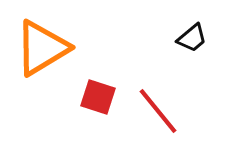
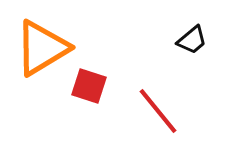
black trapezoid: moved 2 px down
red square: moved 9 px left, 11 px up
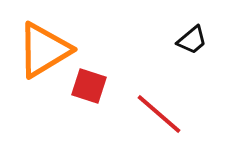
orange triangle: moved 2 px right, 2 px down
red line: moved 1 px right, 3 px down; rotated 10 degrees counterclockwise
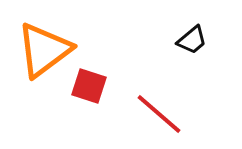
orange triangle: rotated 6 degrees counterclockwise
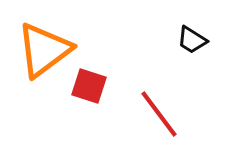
black trapezoid: rotated 72 degrees clockwise
red line: rotated 12 degrees clockwise
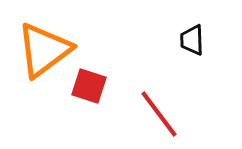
black trapezoid: rotated 56 degrees clockwise
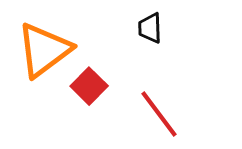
black trapezoid: moved 42 px left, 12 px up
red square: rotated 27 degrees clockwise
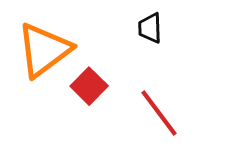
red line: moved 1 px up
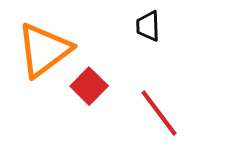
black trapezoid: moved 2 px left, 2 px up
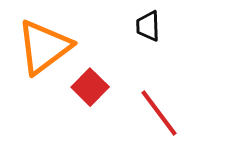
orange triangle: moved 3 px up
red square: moved 1 px right, 1 px down
